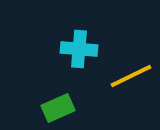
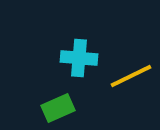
cyan cross: moved 9 px down
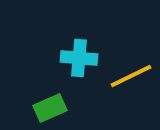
green rectangle: moved 8 px left
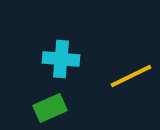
cyan cross: moved 18 px left, 1 px down
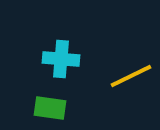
green rectangle: rotated 32 degrees clockwise
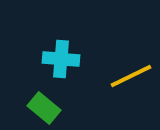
green rectangle: moved 6 px left; rotated 32 degrees clockwise
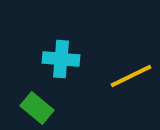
green rectangle: moved 7 px left
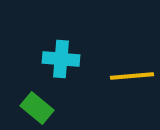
yellow line: moved 1 px right; rotated 21 degrees clockwise
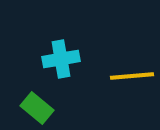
cyan cross: rotated 15 degrees counterclockwise
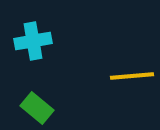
cyan cross: moved 28 px left, 18 px up
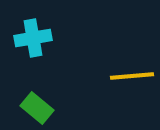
cyan cross: moved 3 px up
